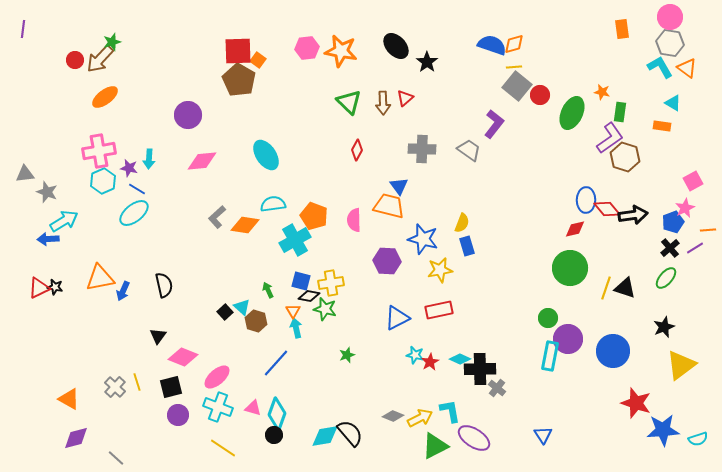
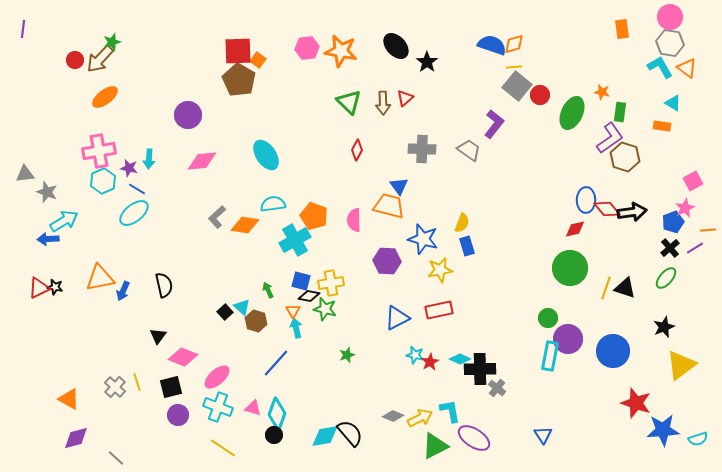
black arrow at (633, 215): moved 1 px left, 3 px up
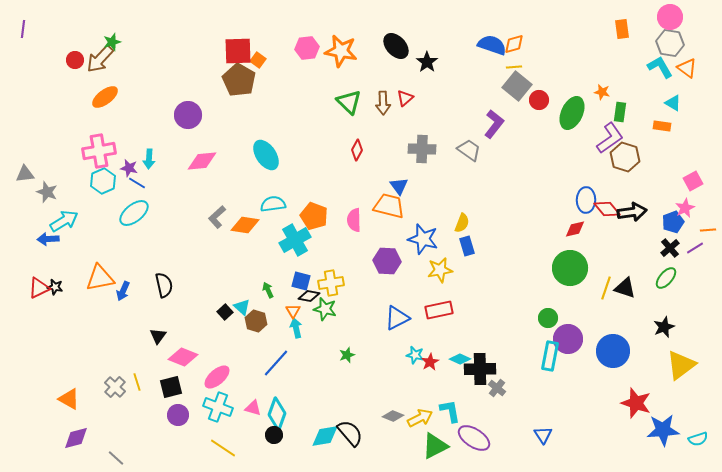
red circle at (540, 95): moved 1 px left, 5 px down
blue line at (137, 189): moved 6 px up
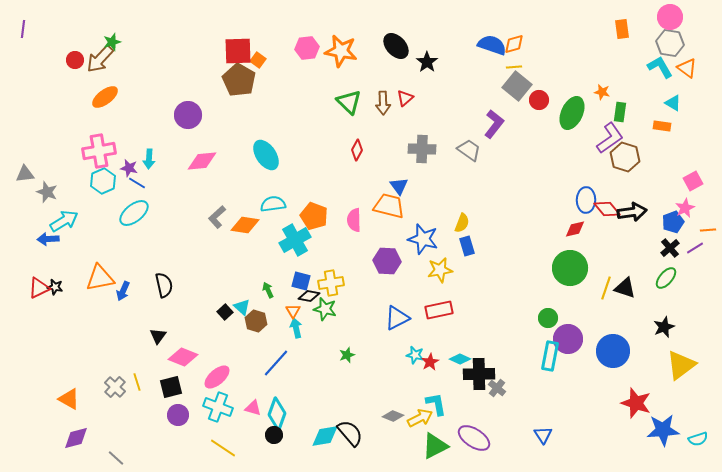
black cross at (480, 369): moved 1 px left, 5 px down
cyan L-shape at (450, 411): moved 14 px left, 7 px up
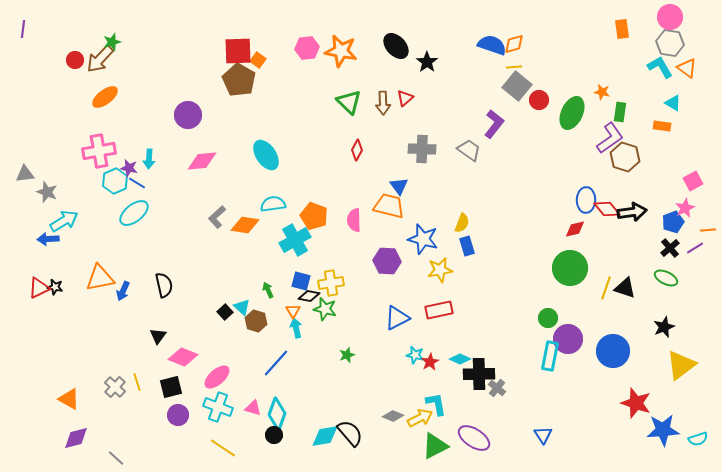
cyan hexagon at (103, 181): moved 12 px right
green ellipse at (666, 278): rotated 75 degrees clockwise
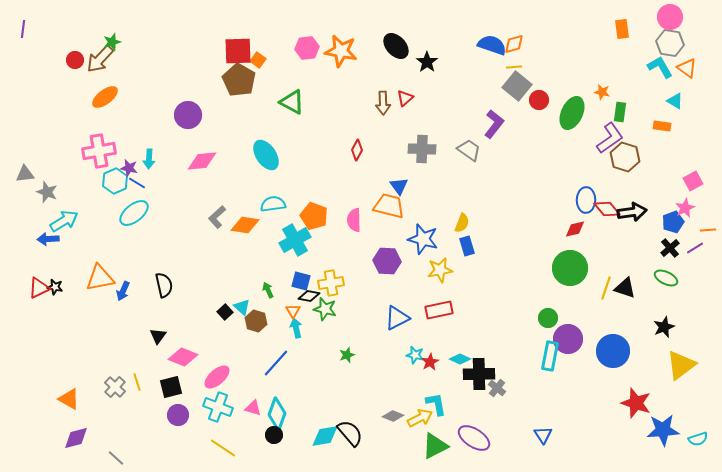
green triangle at (349, 102): moved 57 px left; rotated 16 degrees counterclockwise
cyan triangle at (673, 103): moved 2 px right, 2 px up
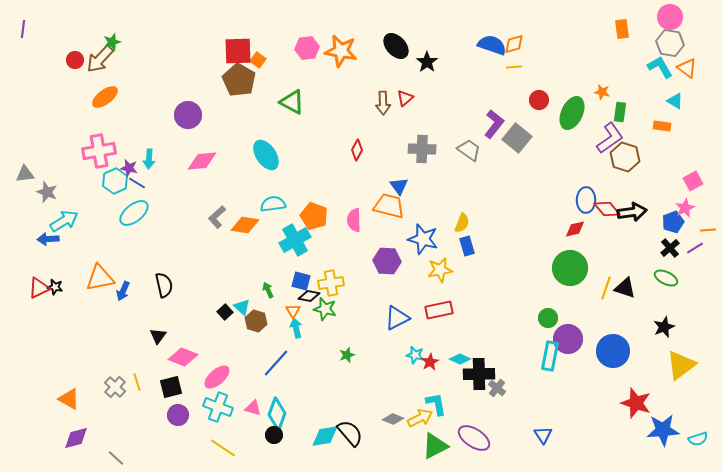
gray square at (517, 86): moved 52 px down
gray diamond at (393, 416): moved 3 px down
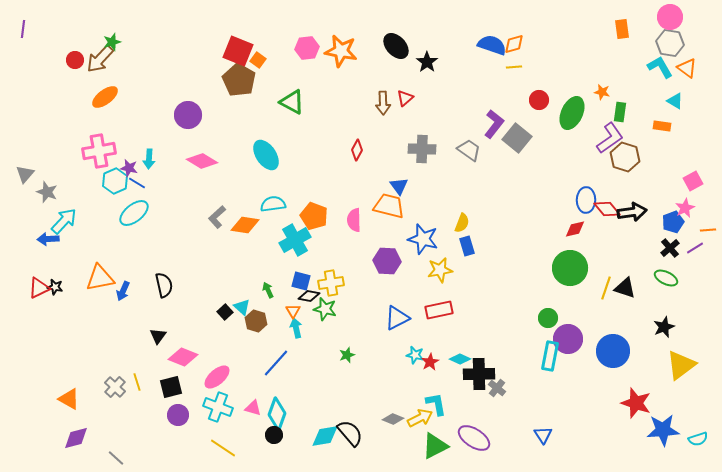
red square at (238, 51): rotated 24 degrees clockwise
pink diamond at (202, 161): rotated 36 degrees clockwise
gray triangle at (25, 174): rotated 42 degrees counterclockwise
cyan arrow at (64, 221): rotated 16 degrees counterclockwise
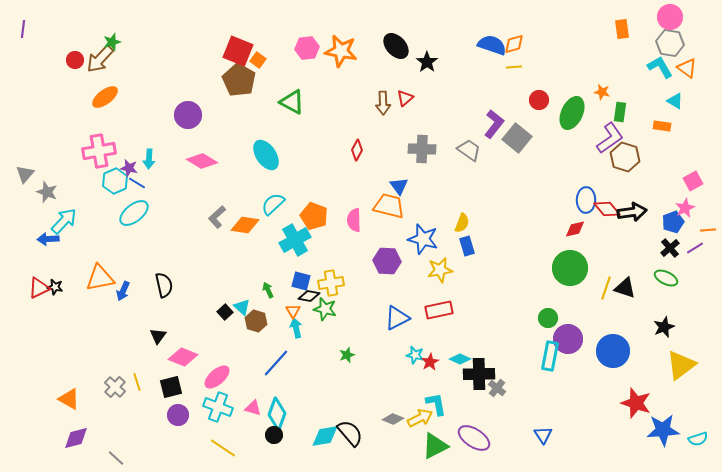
cyan semicircle at (273, 204): rotated 35 degrees counterclockwise
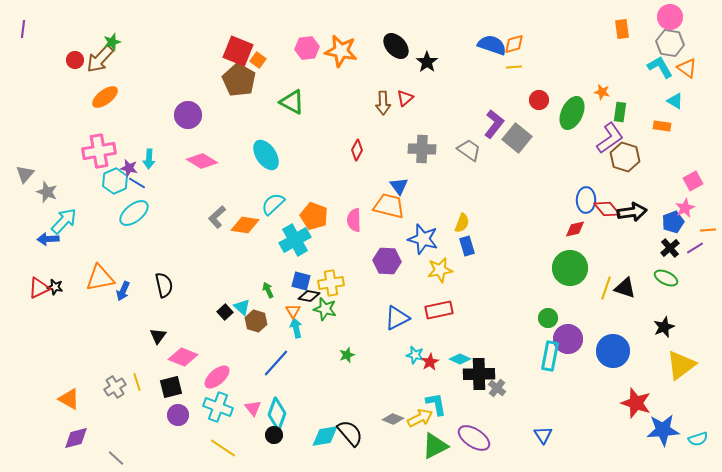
gray cross at (115, 387): rotated 15 degrees clockwise
pink triangle at (253, 408): rotated 36 degrees clockwise
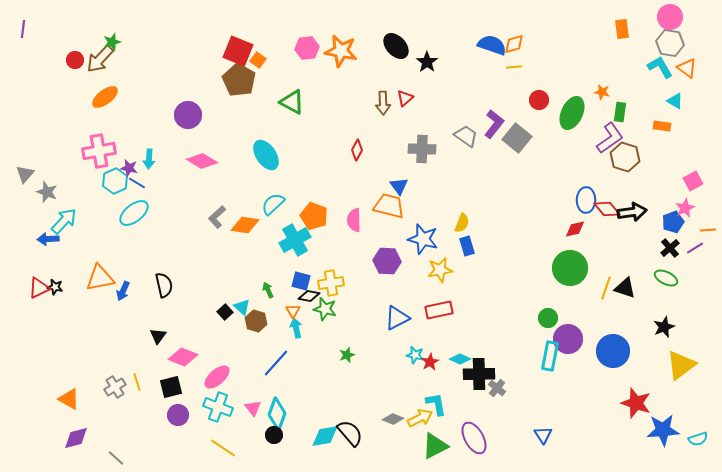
gray trapezoid at (469, 150): moved 3 px left, 14 px up
purple ellipse at (474, 438): rotated 28 degrees clockwise
